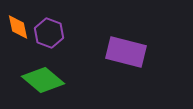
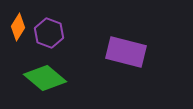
orange diamond: rotated 44 degrees clockwise
green diamond: moved 2 px right, 2 px up
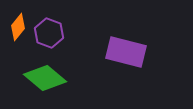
orange diamond: rotated 8 degrees clockwise
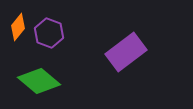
purple rectangle: rotated 51 degrees counterclockwise
green diamond: moved 6 px left, 3 px down
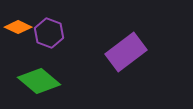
orange diamond: rotated 76 degrees clockwise
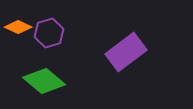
purple hexagon: rotated 24 degrees clockwise
green diamond: moved 5 px right
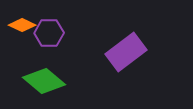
orange diamond: moved 4 px right, 2 px up
purple hexagon: rotated 16 degrees clockwise
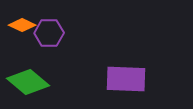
purple rectangle: moved 27 px down; rotated 39 degrees clockwise
green diamond: moved 16 px left, 1 px down
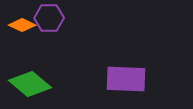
purple hexagon: moved 15 px up
green diamond: moved 2 px right, 2 px down
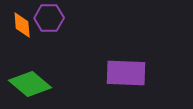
orange diamond: rotated 60 degrees clockwise
purple rectangle: moved 6 px up
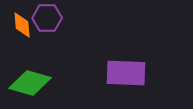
purple hexagon: moved 2 px left
green diamond: moved 1 px up; rotated 24 degrees counterclockwise
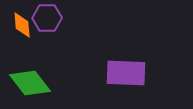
green diamond: rotated 36 degrees clockwise
